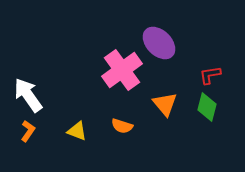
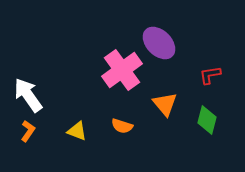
green diamond: moved 13 px down
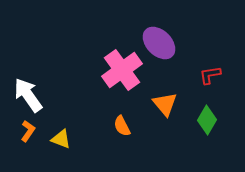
green diamond: rotated 16 degrees clockwise
orange semicircle: rotated 45 degrees clockwise
yellow triangle: moved 16 px left, 8 px down
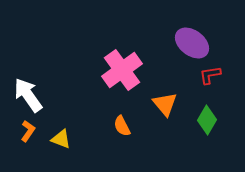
purple ellipse: moved 33 px right; rotated 8 degrees counterclockwise
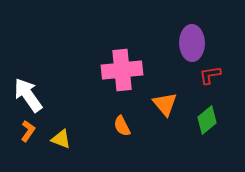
purple ellipse: rotated 52 degrees clockwise
pink cross: rotated 30 degrees clockwise
green diamond: rotated 20 degrees clockwise
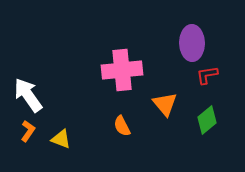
red L-shape: moved 3 px left
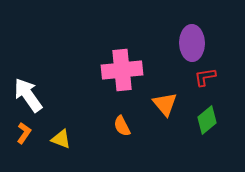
red L-shape: moved 2 px left, 2 px down
orange L-shape: moved 4 px left, 2 px down
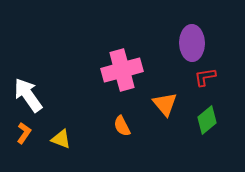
pink cross: rotated 9 degrees counterclockwise
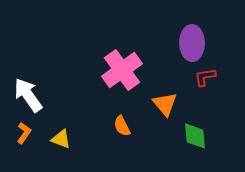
pink cross: rotated 21 degrees counterclockwise
green diamond: moved 12 px left, 16 px down; rotated 56 degrees counterclockwise
